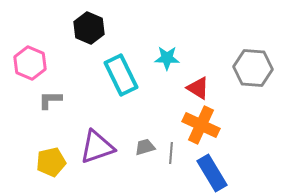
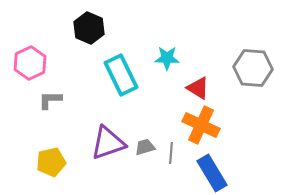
pink hexagon: rotated 12 degrees clockwise
purple triangle: moved 11 px right, 4 px up
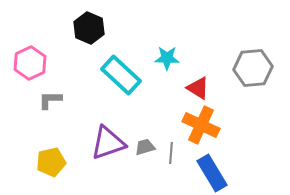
gray hexagon: rotated 9 degrees counterclockwise
cyan rectangle: rotated 21 degrees counterclockwise
